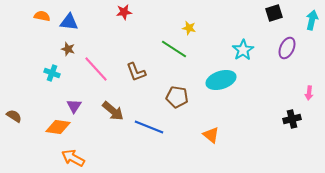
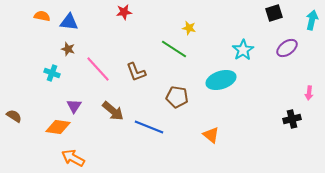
purple ellipse: rotated 30 degrees clockwise
pink line: moved 2 px right
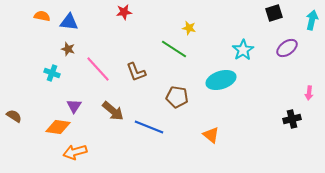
orange arrow: moved 2 px right, 6 px up; rotated 45 degrees counterclockwise
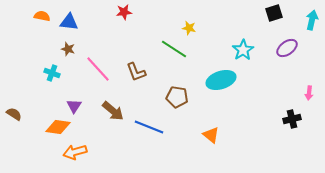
brown semicircle: moved 2 px up
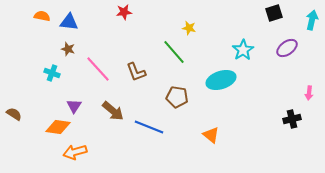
green line: moved 3 px down; rotated 16 degrees clockwise
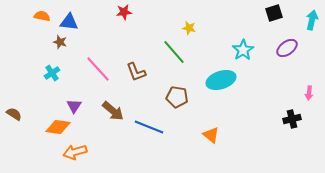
brown star: moved 8 px left, 7 px up
cyan cross: rotated 35 degrees clockwise
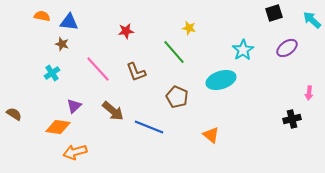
red star: moved 2 px right, 19 px down
cyan arrow: rotated 60 degrees counterclockwise
brown star: moved 2 px right, 2 px down
brown pentagon: rotated 15 degrees clockwise
purple triangle: rotated 14 degrees clockwise
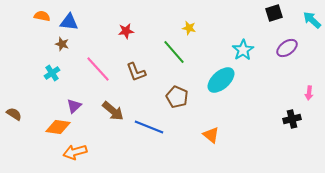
cyan ellipse: rotated 24 degrees counterclockwise
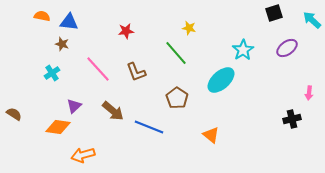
green line: moved 2 px right, 1 px down
brown pentagon: moved 1 px down; rotated 10 degrees clockwise
orange arrow: moved 8 px right, 3 px down
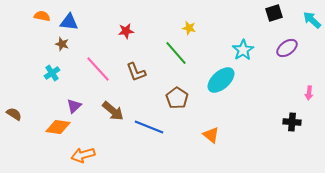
black cross: moved 3 px down; rotated 18 degrees clockwise
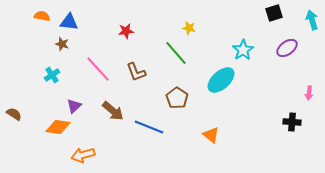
cyan arrow: rotated 30 degrees clockwise
cyan cross: moved 2 px down
